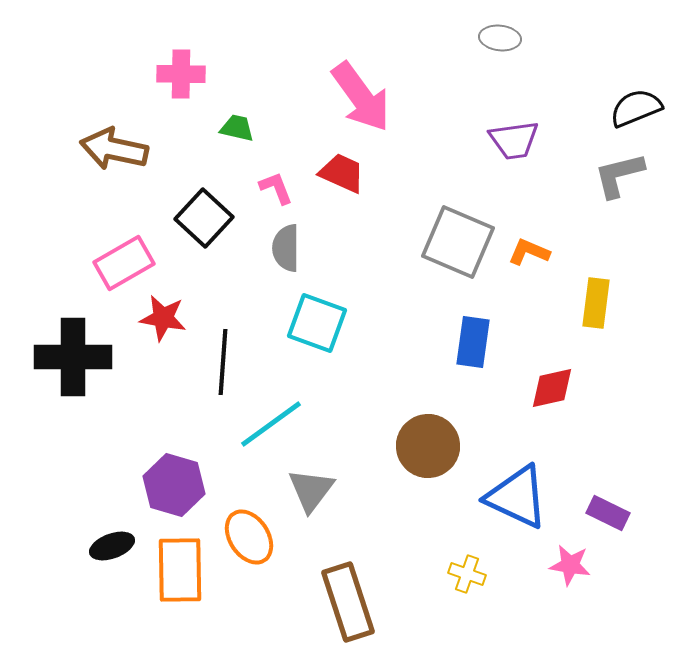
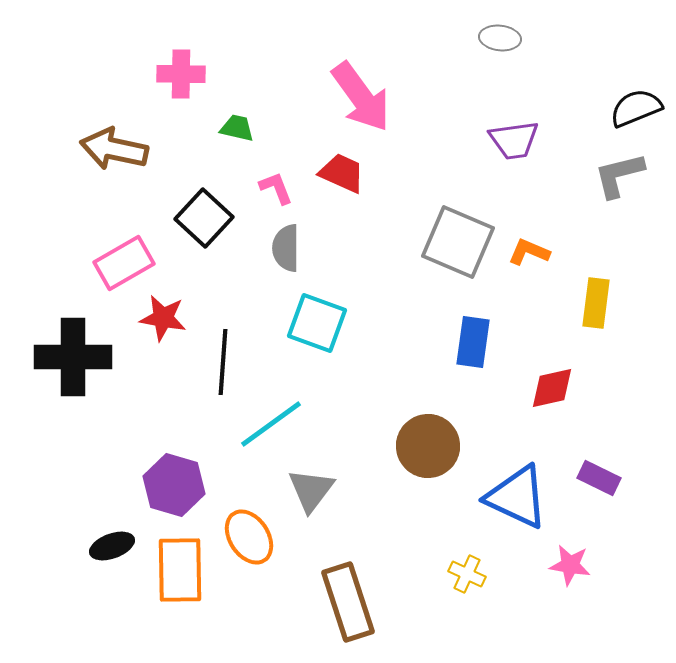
purple rectangle: moved 9 px left, 35 px up
yellow cross: rotated 6 degrees clockwise
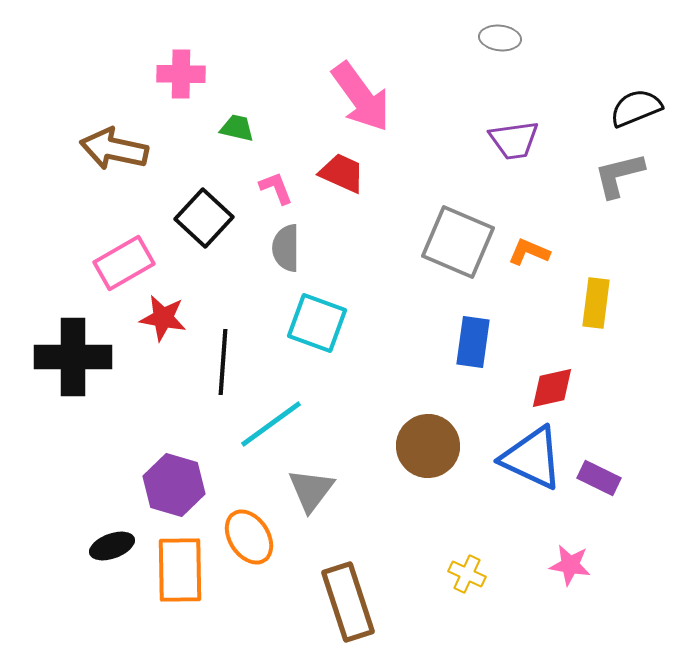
blue triangle: moved 15 px right, 39 px up
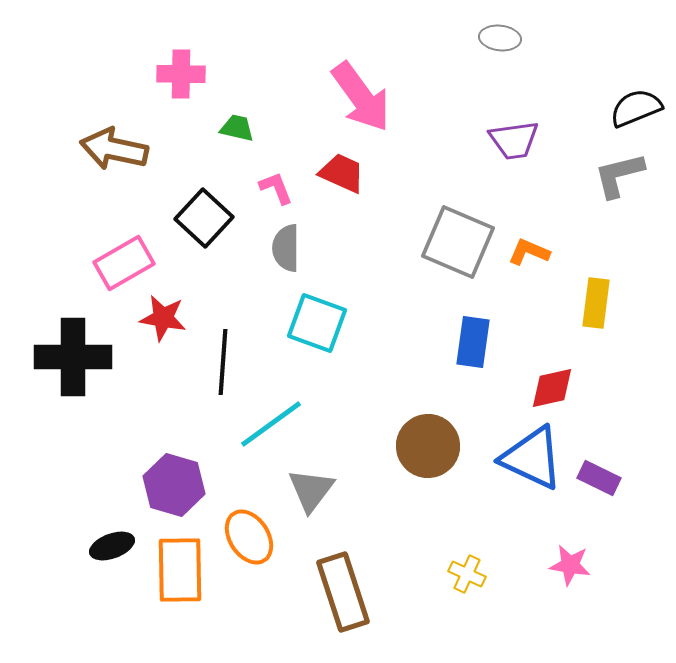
brown rectangle: moved 5 px left, 10 px up
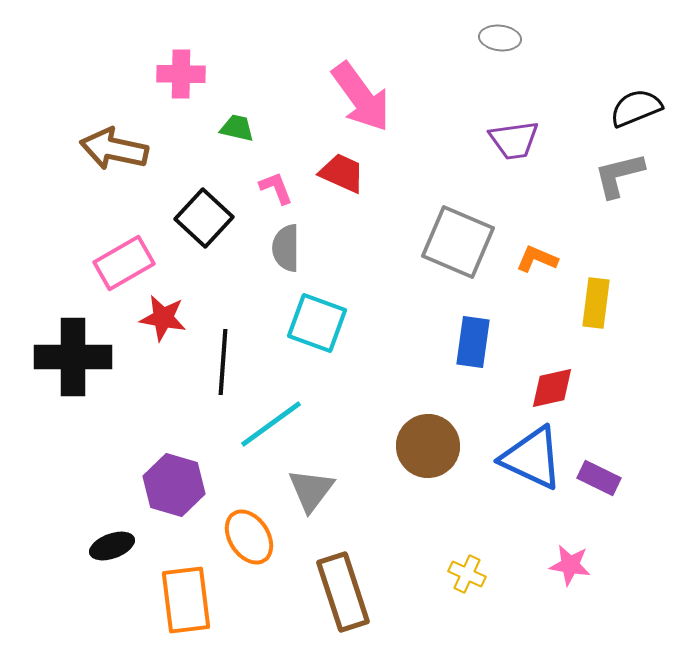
orange L-shape: moved 8 px right, 7 px down
orange rectangle: moved 6 px right, 30 px down; rotated 6 degrees counterclockwise
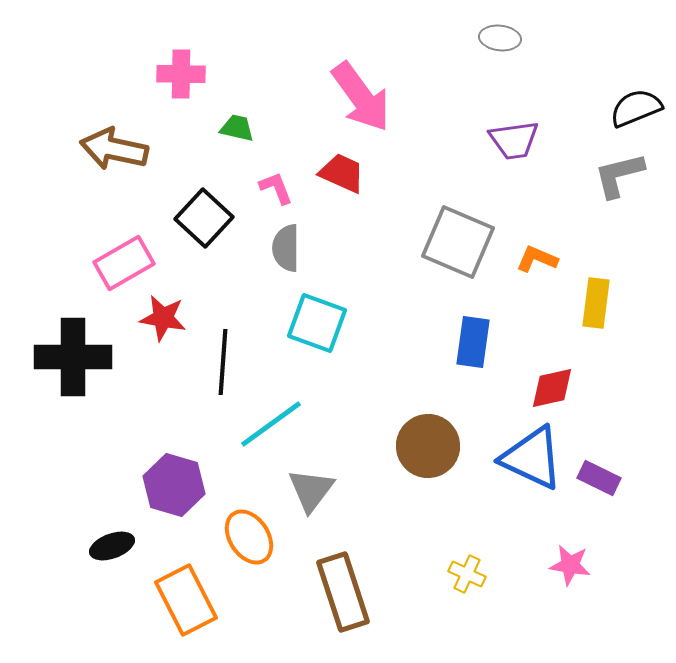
orange rectangle: rotated 20 degrees counterclockwise
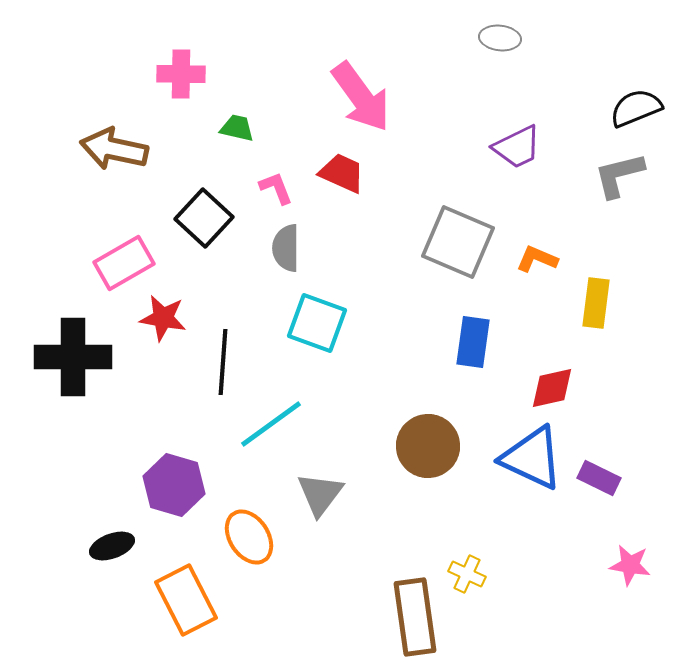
purple trapezoid: moved 3 px right, 7 px down; rotated 18 degrees counterclockwise
gray triangle: moved 9 px right, 4 px down
pink star: moved 60 px right
brown rectangle: moved 72 px right, 25 px down; rotated 10 degrees clockwise
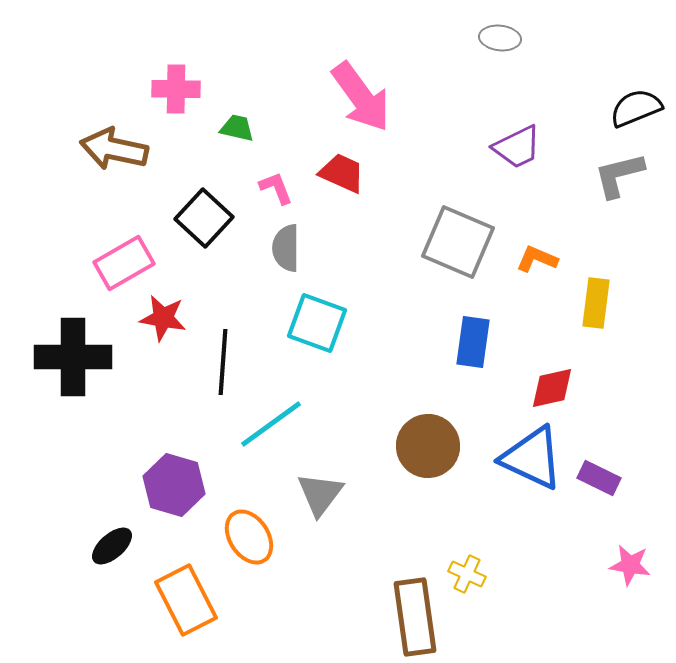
pink cross: moved 5 px left, 15 px down
black ellipse: rotated 21 degrees counterclockwise
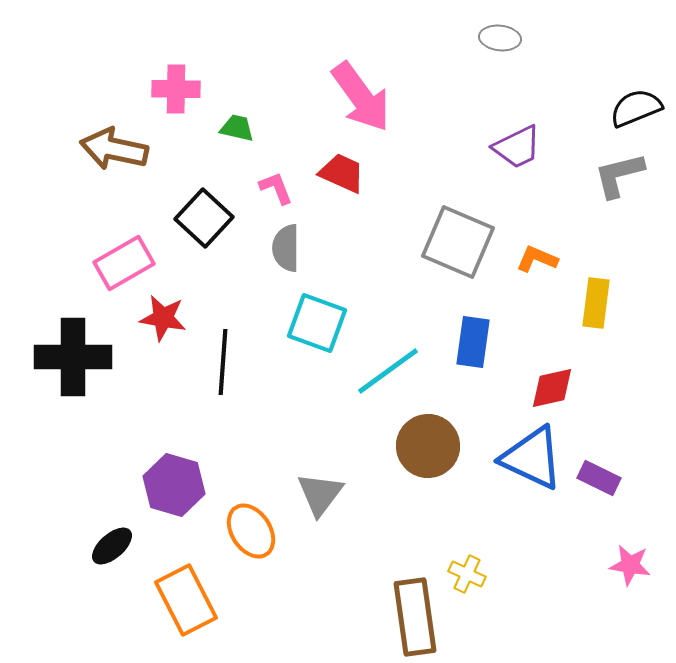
cyan line: moved 117 px right, 53 px up
orange ellipse: moved 2 px right, 6 px up
